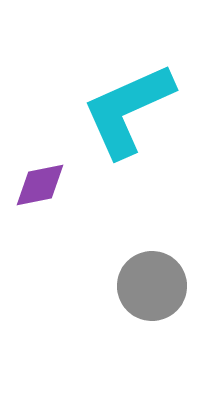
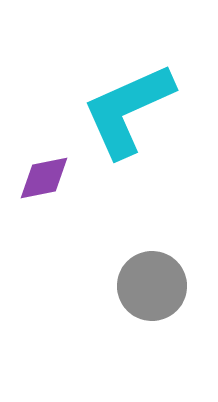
purple diamond: moved 4 px right, 7 px up
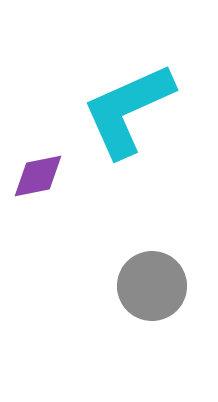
purple diamond: moved 6 px left, 2 px up
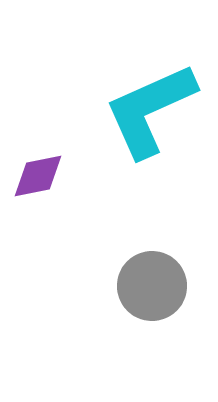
cyan L-shape: moved 22 px right
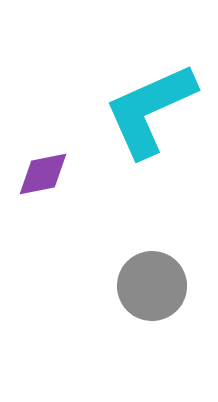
purple diamond: moved 5 px right, 2 px up
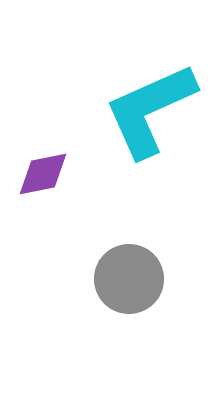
gray circle: moved 23 px left, 7 px up
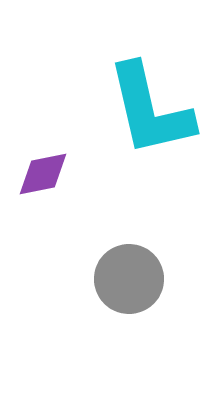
cyan L-shape: rotated 79 degrees counterclockwise
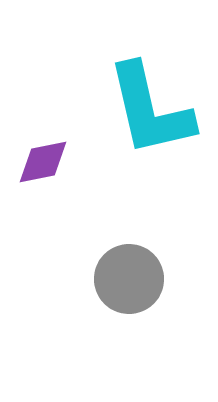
purple diamond: moved 12 px up
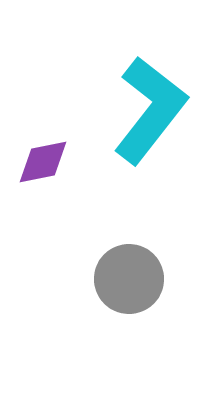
cyan L-shape: rotated 129 degrees counterclockwise
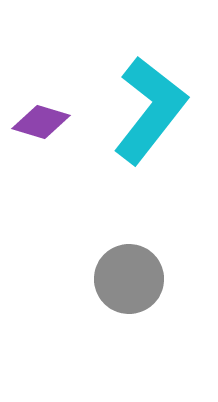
purple diamond: moved 2 px left, 40 px up; rotated 28 degrees clockwise
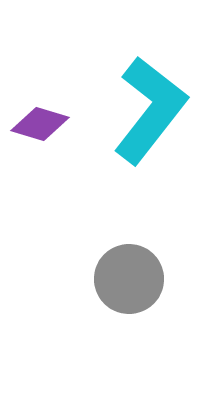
purple diamond: moved 1 px left, 2 px down
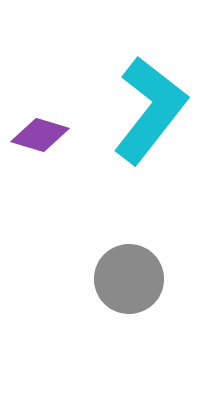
purple diamond: moved 11 px down
